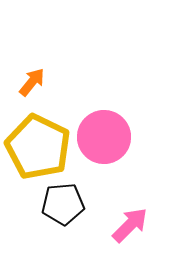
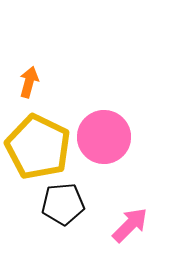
orange arrow: moved 3 px left; rotated 24 degrees counterclockwise
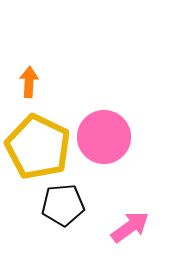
orange arrow: rotated 12 degrees counterclockwise
black pentagon: moved 1 px down
pink arrow: moved 2 px down; rotated 9 degrees clockwise
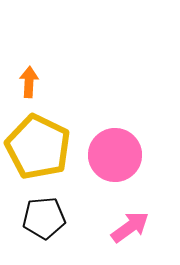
pink circle: moved 11 px right, 18 px down
black pentagon: moved 19 px left, 13 px down
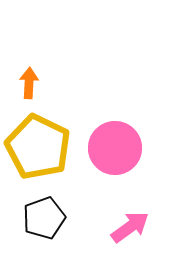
orange arrow: moved 1 px down
pink circle: moved 7 px up
black pentagon: rotated 15 degrees counterclockwise
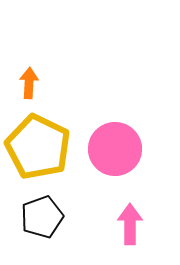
pink circle: moved 1 px down
black pentagon: moved 2 px left, 1 px up
pink arrow: moved 3 px up; rotated 54 degrees counterclockwise
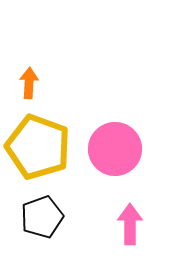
yellow pentagon: rotated 6 degrees counterclockwise
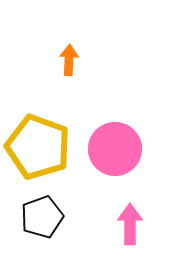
orange arrow: moved 40 px right, 23 px up
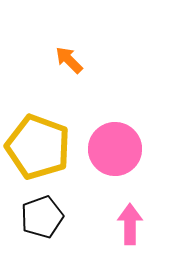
orange arrow: rotated 48 degrees counterclockwise
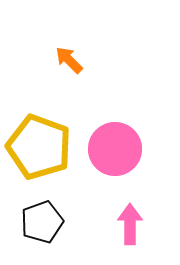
yellow pentagon: moved 1 px right
black pentagon: moved 5 px down
